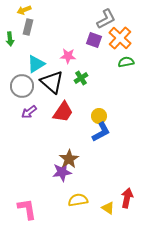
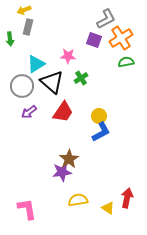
orange cross: moved 1 px right; rotated 15 degrees clockwise
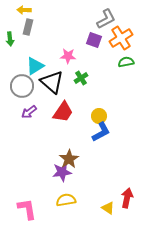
yellow arrow: rotated 24 degrees clockwise
cyan triangle: moved 1 px left, 2 px down
yellow semicircle: moved 12 px left
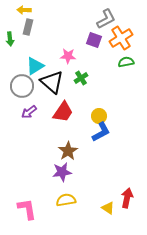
brown star: moved 1 px left, 8 px up
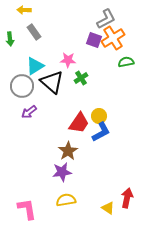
gray rectangle: moved 6 px right, 5 px down; rotated 49 degrees counterclockwise
orange cross: moved 8 px left
pink star: moved 4 px down
red trapezoid: moved 16 px right, 11 px down
